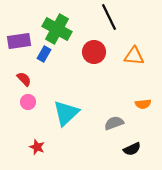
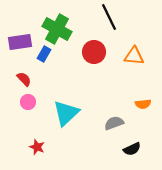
purple rectangle: moved 1 px right, 1 px down
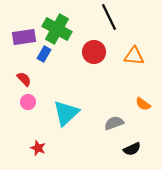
purple rectangle: moved 4 px right, 5 px up
orange semicircle: rotated 42 degrees clockwise
red star: moved 1 px right, 1 px down
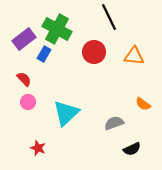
purple rectangle: moved 2 px down; rotated 30 degrees counterclockwise
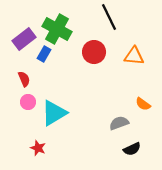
red semicircle: rotated 21 degrees clockwise
cyan triangle: moved 12 px left; rotated 12 degrees clockwise
gray semicircle: moved 5 px right
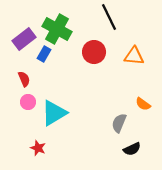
gray semicircle: rotated 48 degrees counterclockwise
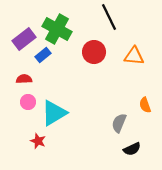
blue rectangle: moved 1 px left, 1 px down; rotated 21 degrees clockwise
red semicircle: rotated 70 degrees counterclockwise
orange semicircle: moved 2 px right, 1 px down; rotated 35 degrees clockwise
red star: moved 7 px up
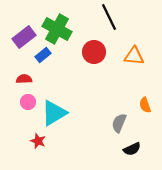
purple rectangle: moved 2 px up
